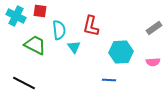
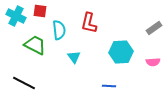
red L-shape: moved 2 px left, 3 px up
cyan triangle: moved 10 px down
blue line: moved 6 px down
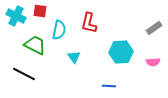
cyan semicircle: rotated 18 degrees clockwise
black line: moved 9 px up
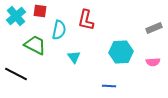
cyan cross: rotated 24 degrees clockwise
red L-shape: moved 3 px left, 3 px up
gray rectangle: rotated 14 degrees clockwise
black line: moved 8 px left
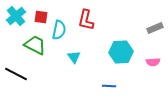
red square: moved 1 px right, 6 px down
gray rectangle: moved 1 px right
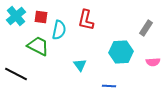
gray rectangle: moved 9 px left; rotated 35 degrees counterclockwise
green trapezoid: moved 3 px right, 1 px down
cyan triangle: moved 6 px right, 8 px down
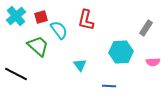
red square: rotated 24 degrees counterclockwise
cyan semicircle: rotated 48 degrees counterclockwise
green trapezoid: rotated 15 degrees clockwise
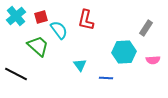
cyan hexagon: moved 3 px right
pink semicircle: moved 2 px up
blue line: moved 3 px left, 8 px up
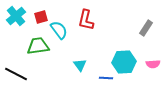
green trapezoid: rotated 50 degrees counterclockwise
cyan hexagon: moved 10 px down
pink semicircle: moved 4 px down
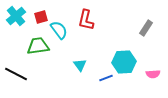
pink semicircle: moved 10 px down
blue line: rotated 24 degrees counterclockwise
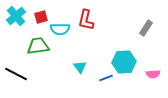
cyan semicircle: moved 1 px right, 1 px up; rotated 126 degrees clockwise
cyan triangle: moved 2 px down
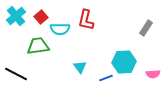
red square: rotated 24 degrees counterclockwise
